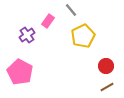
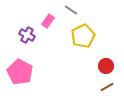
gray line: rotated 16 degrees counterclockwise
purple cross: rotated 28 degrees counterclockwise
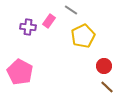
pink rectangle: moved 1 px right
purple cross: moved 1 px right, 8 px up; rotated 21 degrees counterclockwise
red circle: moved 2 px left
brown line: rotated 72 degrees clockwise
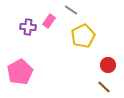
red circle: moved 4 px right, 1 px up
pink pentagon: rotated 15 degrees clockwise
brown line: moved 3 px left
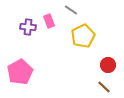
pink rectangle: rotated 56 degrees counterclockwise
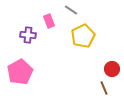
purple cross: moved 8 px down
red circle: moved 4 px right, 4 px down
brown line: moved 1 px down; rotated 24 degrees clockwise
